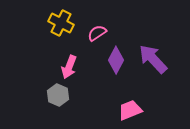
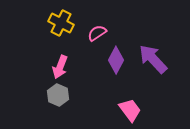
pink arrow: moved 9 px left
pink trapezoid: rotated 75 degrees clockwise
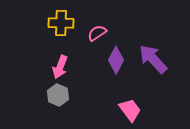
yellow cross: rotated 25 degrees counterclockwise
